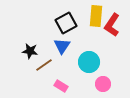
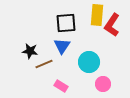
yellow rectangle: moved 1 px right, 1 px up
black square: rotated 25 degrees clockwise
brown line: moved 1 px up; rotated 12 degrees clockwise
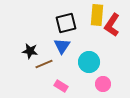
black square: rotated 10 degrees counterclockwise
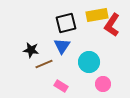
yellow rectangle: rotated 75 degrees clockwise
black star: moved 1 px right, 1 px up
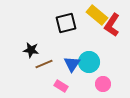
yellow rectangle: rotated 50 degrees clockwise
blue triangle: moved 10 px right, 18 px down
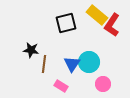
brown line: rotated 60 degrees counterclockwise
